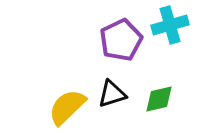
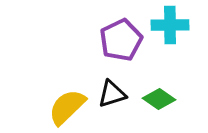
cyan cross: rotated 15 degrees clockwise
green diamond: rotated 48 degrees clockwise
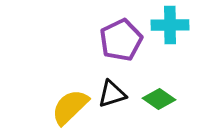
yellow semicircle: moved 3 px right
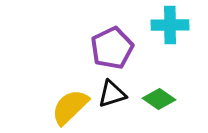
purple pentagon: moved 9 px left, 8 px down
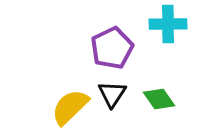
cyan cross: moved 2 px left, 1 px up
black triangle: rotated 40 degrees counterclockwise
green diamond: rotated 20 degrees clockwise
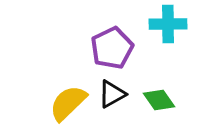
black triangle: rotated 28 degrees clockwise
green diamond: moved 1 px down
yellow semicircle: moved 2 px left, 4 px up
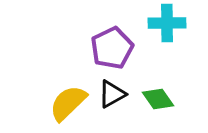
cyan cross: moved 1 px left, 1 px up
green diamond: moved 1 px left, 1 px up
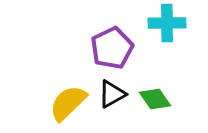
green diamond: moved 3 px left
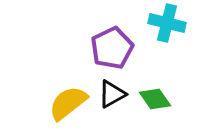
cyan cross: rotated 15 degrees clockwise
yellow semicircle: rotated 6 degrees clockwise
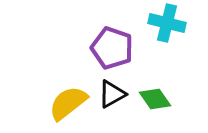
purple pentagon: rotated 27 degrees counterclockwise
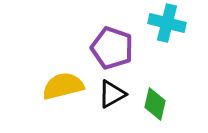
green diamond: moved 5 px down; rotated 48 degrees clockwise
yellow semicircle: moved 5 px left, 17 px up; rotated 24 degrees clockwise
